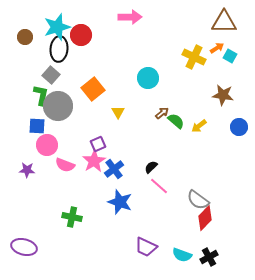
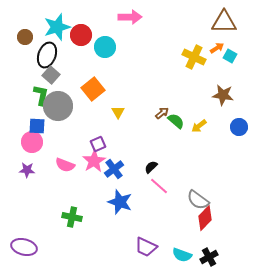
black ellipse: moved 12 px left, 6 px down; rotated 15 degrees clockwise
cyan circle: moved 43 px left, 31 px up
pink circle: moved 15 px left, 3 px up
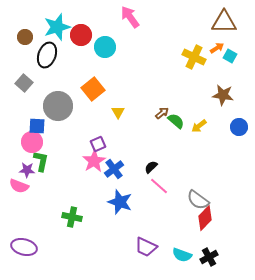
pink arrow: rotated 125 degrees counterclockwise
gray square: moved 27 px left, 8 px down
green L-shape: moved 66 px down
pink semicircle: moved 46 px left, 21 px down
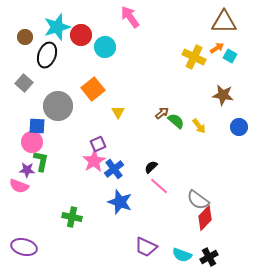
yellow arrow: rotated 91 degrees counterclockwise
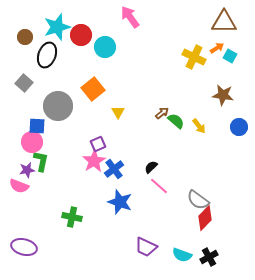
purple star: rotated 14 degrees counterclockwise
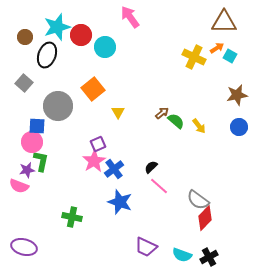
brown star: moved 14 px right; rotated 20 degrees counterclockwise
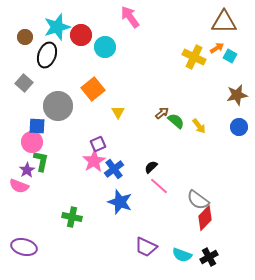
purple star: rotated 21 degrees counterclockwise
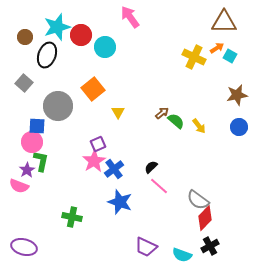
black cross: moved 1 px right, 11 px up
